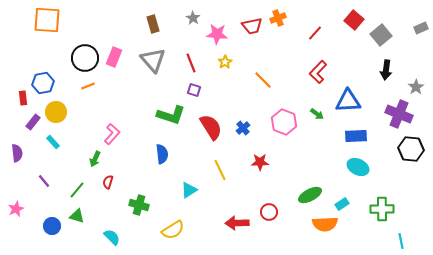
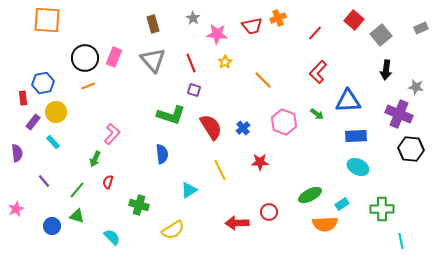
gray star at (416, 87): rotated 28 degrees counterclockwise
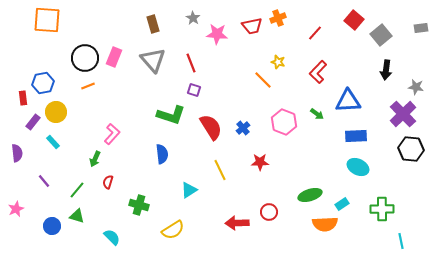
gray rectangle at (421, 28): rotated 16 degrees clockwise
yellow star at (225, 62): moved 53 px right; rotated 24 degrees counterclockwise
purple cross at (399, 114): moved 4 px right; rotated 24 degrees clockwise
green ellipse at (310, 195): rotated 10 degrees clockwise
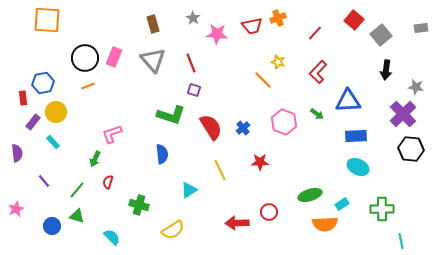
pink L-shape at (112, 134): rotated 150 degrees counterclockwise
